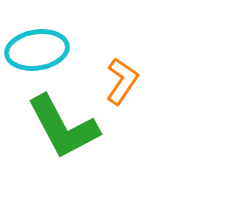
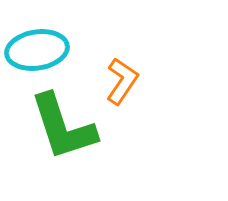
green L-shape: rotated 10 degrees clockwise
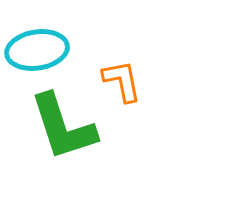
orange L-shape: rotated 45 degrees counterclockwise
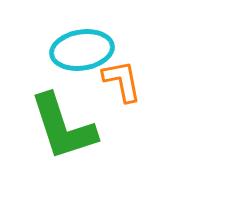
cyan ellipse: moved 45 px right
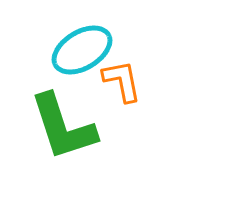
cyan ellipse: rotated 22 degrees counterclockwise
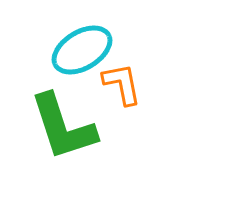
orange L-shape: moved 3 px down
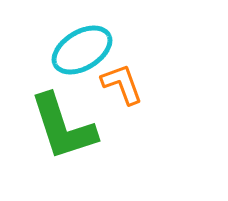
orange L-shape: rotated 9 degrees counterclockwise
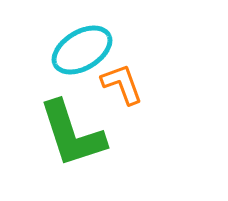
green L-shape: moved 9 px right, 7 px down
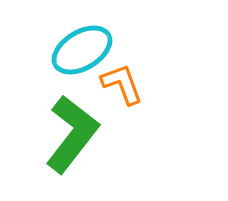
green L-shape: rotated 124 degrees counterclockwise
